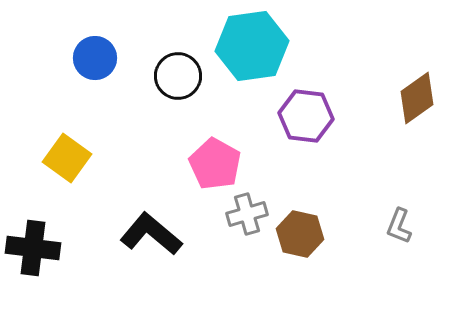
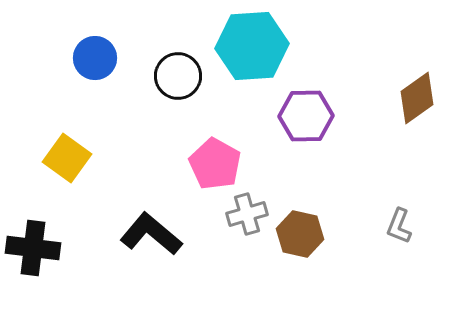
cyan hexagon: rotated 4 degrees clockwise
purple hexagon: rotated 8 degrees counterclockwise
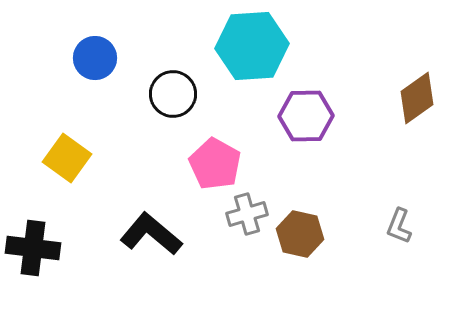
black circle: moved 5 px left, 18 px down
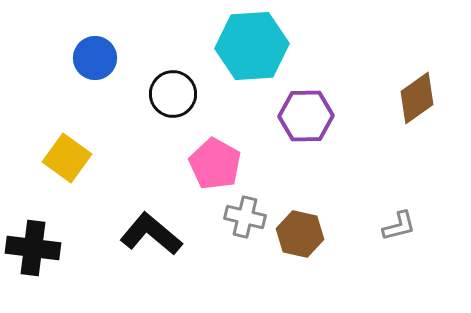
gray cross: moved 2 px left, 3 px down; rotated 30 degrees clockwise
gray L-shape: rotated 126 degrees counterclockwise
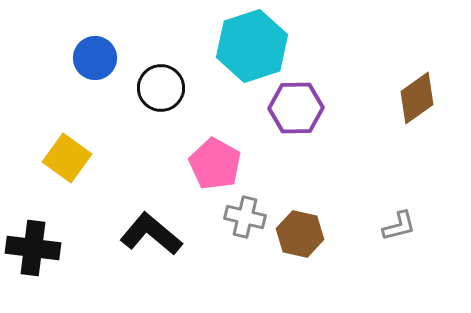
cyan hexagon: rotated 14 degrees counterclockwise
black circle: moved 12 px left, 6 px up
purple hexagon: moved 10 px left, 8 px up
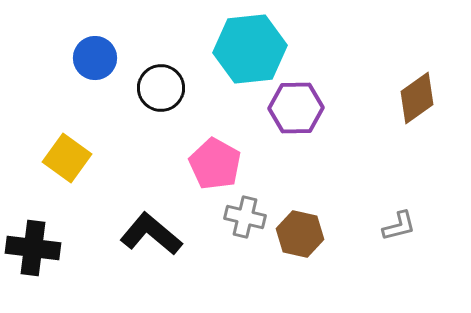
cyan hexagon: moved 2 px left, 3 px down; rotated 12 degrees clockwise
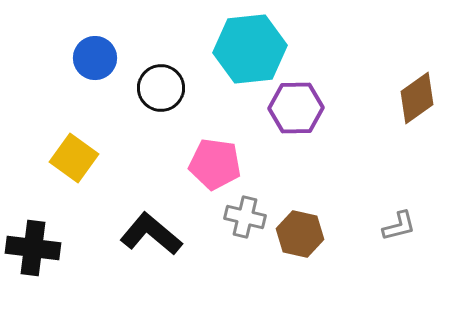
yellow square: moved 7 px right
pink pentagon: rotated 21 degrees counterclockwise
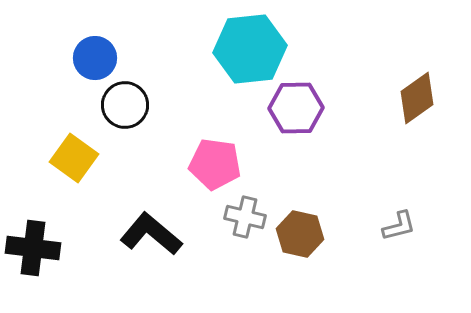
black circle: moved 36 px left, 17 px down
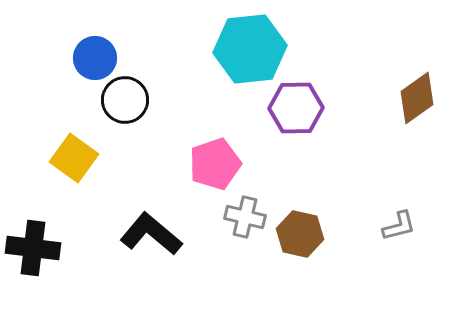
black circle: moved 5 px up
pink pentagon: rotated 27 degrees counterclockwise
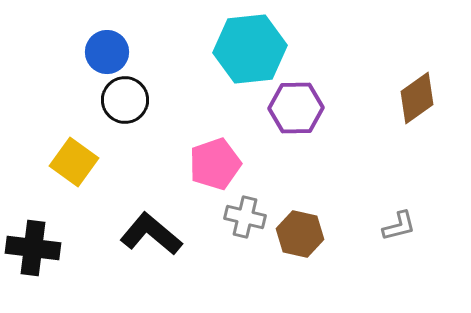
blue circle: moved 12 px right, 6 px up
yellow square: moved 4 px down
